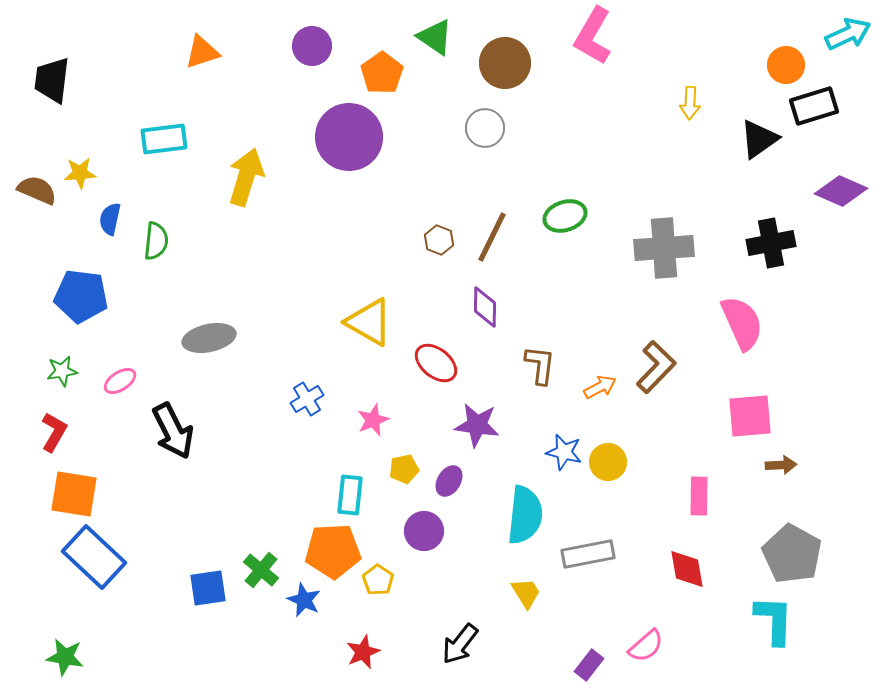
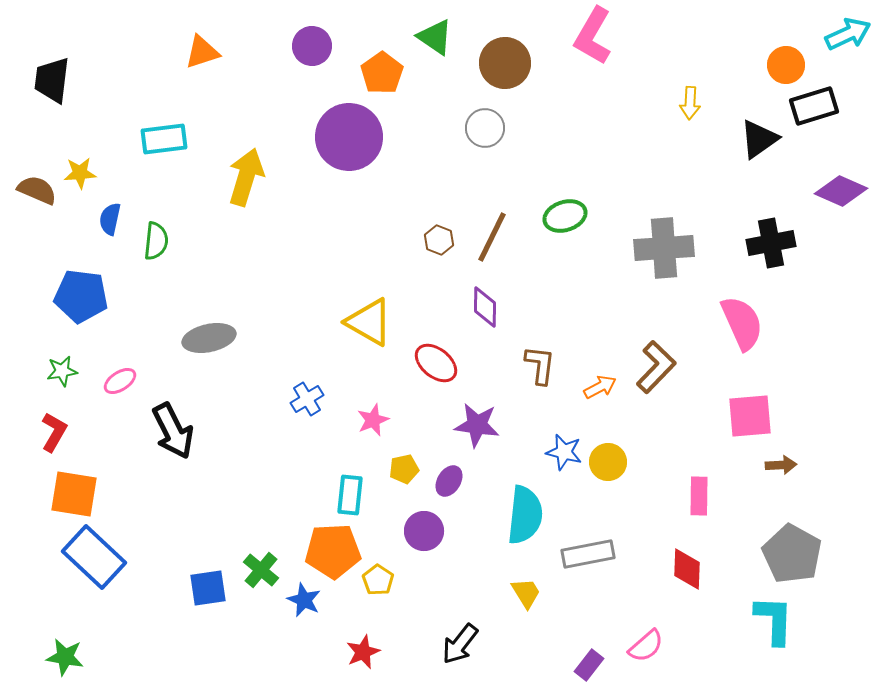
red diamond at (687, 569): rotated 12 degrees clockwise
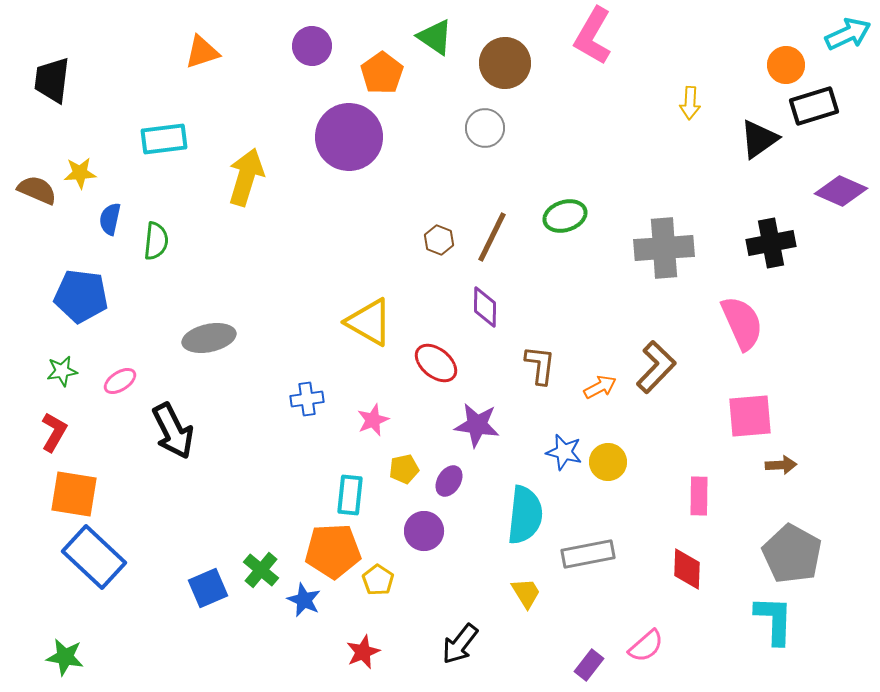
blue cross at (307, 399): rotated 24 degrees clockwise
blue square at (208, 588): rotated 15 degrees counterclockwise
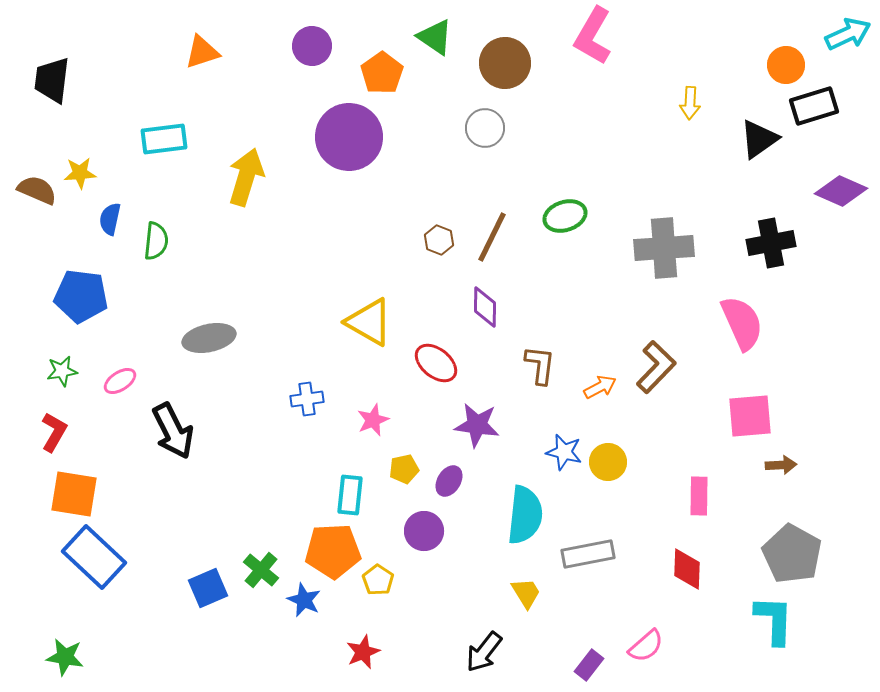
black arrow at (460, 644): moved 24 px right, 8 px down
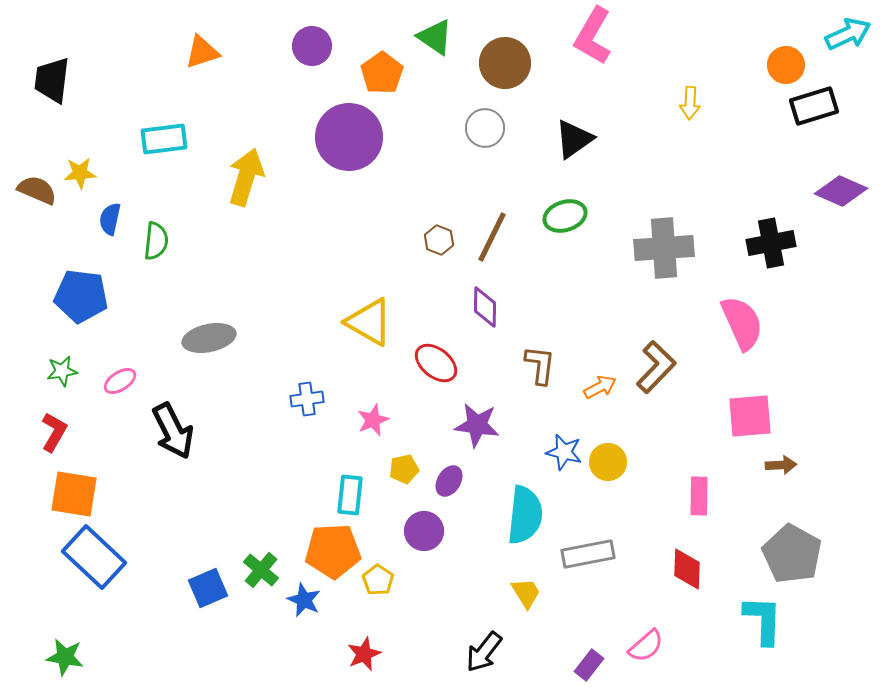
black triangle at (759, 139): moved 185 px left
cyan L-shape at (774, 620): moved 11 px left
red star at (363, 652): moved 1 px right, 2 px down
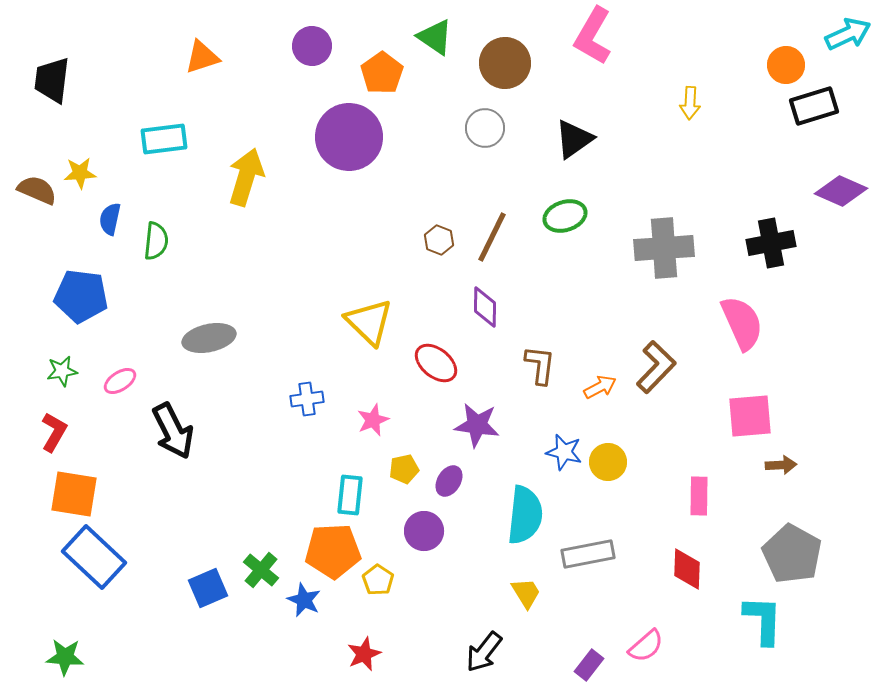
orange triangle at (202, 52): moved 5 px down
yellow triangle at (369, 322): rotated 14 degrees clockwise
green star at (65, 657): rotated 6 degrees counterclockwise
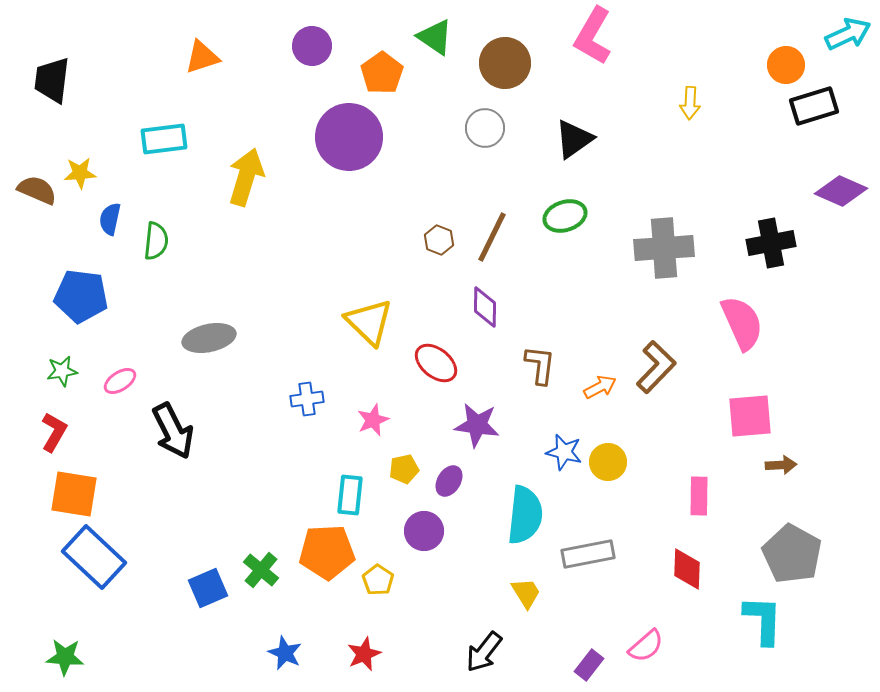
orange pentagon at (333, 551): moved 6 px left, 1 px down
blue star at (304, 600): moved 19 px left, 53 px down
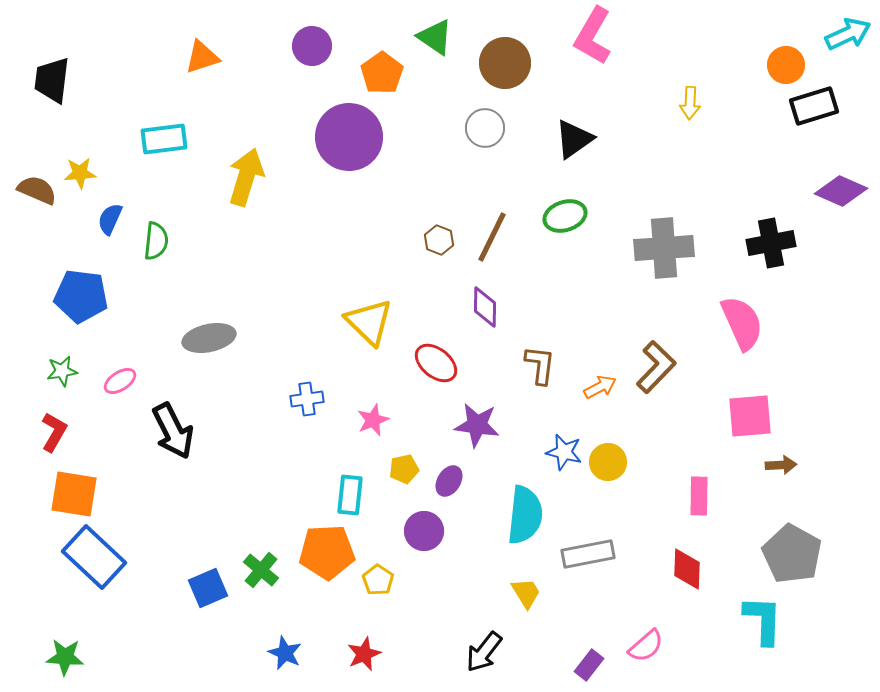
blue semicircle at (110, 219): rotated 12 degrees clockwise
